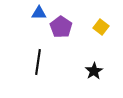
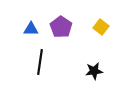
blue triangle: moved 8 px left, 16 px down
black line: moved 2 px right
black star: rotated 24 degrees clockwise
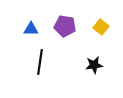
purple pentagon: moved 4 px right, 1 px up; rotated 25 degrees counterclockwise
black star: moved 6 px up
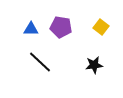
purple pentagon: moved 4 px left, 1 px down
black line: rotated 55 degrees counterclockwise
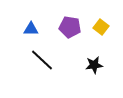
purple pentagon: moved 9 px right
black line: moved 2 px right, 2 px up
